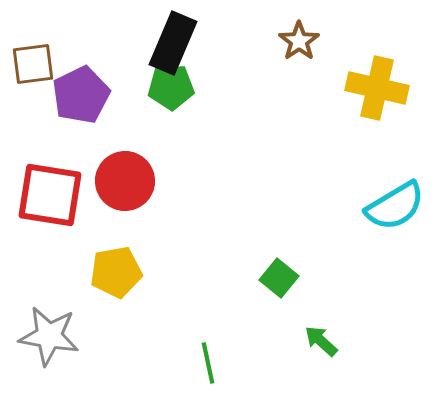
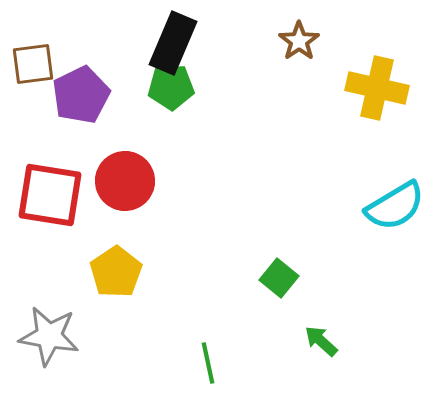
yellow pentagon: rotated 24 degrees counterclockwise
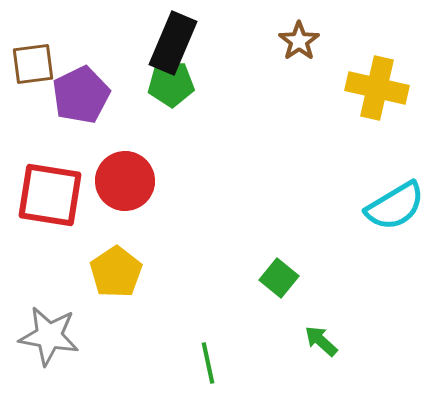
green pentagon: moved 3 px up
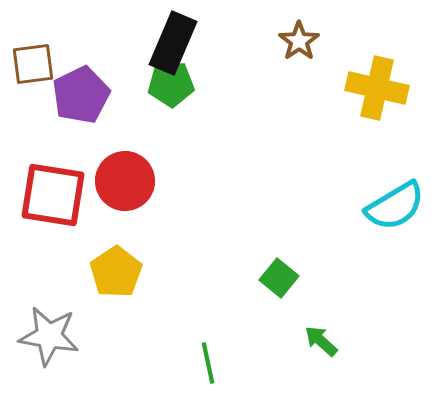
red square: moved 3 px right
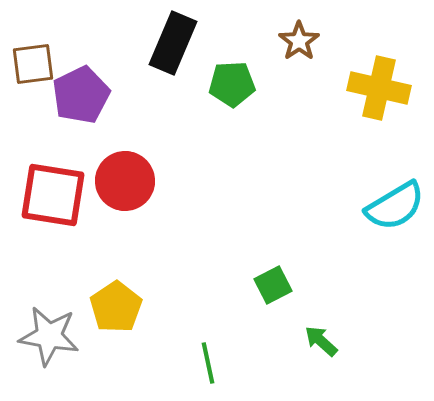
green pentagon: moved 61 px right
yellow cross: moved 2 px right
yellow pentagon: moved 35 px down
green square: moved 6 px left, 7 px down; rotated 24 degrees clockwise
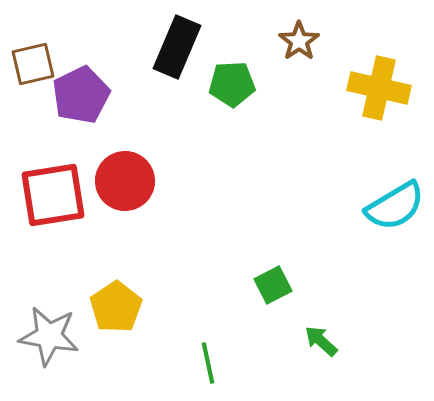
black rectangle: moved 4 px right, 4 px down
brown square: rotated 6 degrees counterclockwise
red square: rotated 18 degrees counterclockwise
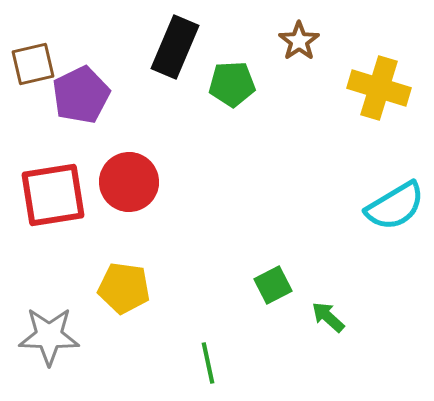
black rectangle: moved 2 px left
yellow cross: rotated 4 degrees clockwise
red circle: moved 4 px right, 1 px down
yellow pentagon: moved 8 px right, 19 px up; rotated 30 degrees counterclockwise
gray star: rotated 8 degrees counterclockwise
green arrow: moved 7 px right, 24 px up
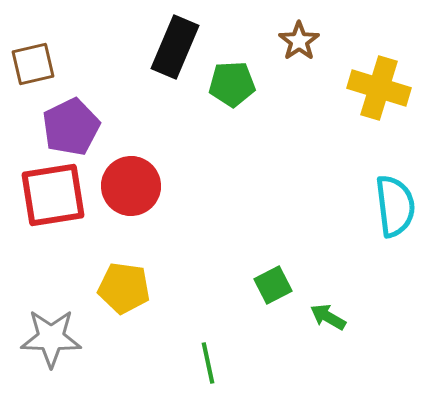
purple pentagon: moved 10 px left, 32 px down
red circle: moved 2 px right, 4 px down
cyan semicircle: rotated 66 degrees counterclockwise
green arrow: rotated 12 degrees counterclockwise
gray star: moved 2 px right, 2 px down
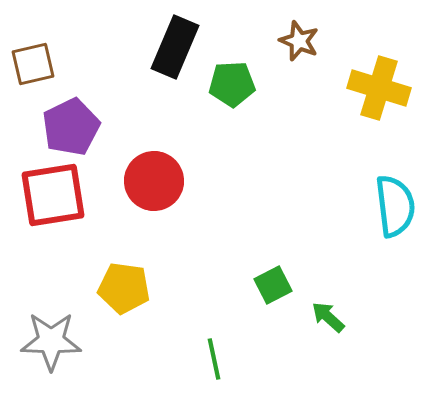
brown star: rotated 15 degrees counterclockwise
red circle: moved 23 px right, 5 px up
green arrow: rotated 12 degrees clockwise
gray star: moved 3 px down
green line: moved 6 px right, 4 px up
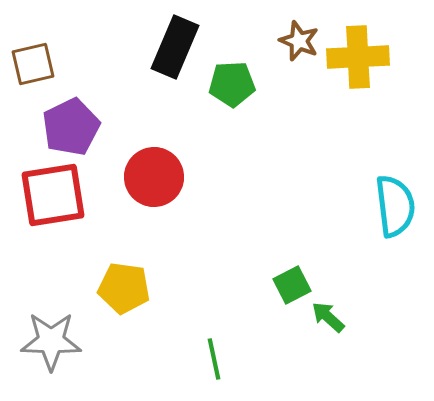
yellow cross: moved 21 px left, 31 px up; rotated 20 degrees counterclockwise
red circle: moved 4 px up
green square: moved 19 px right
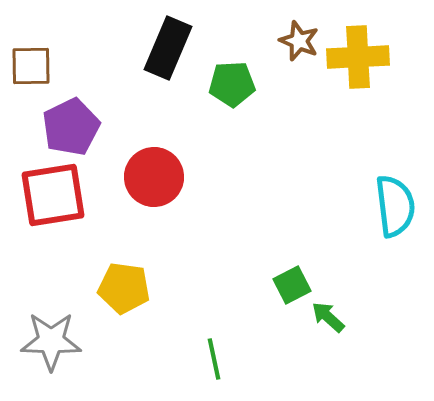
black rectangle: moved 7 px left, 1 px down
brown square: moved 2 px left, 2 px down; rotated 12 degrees clockwise
